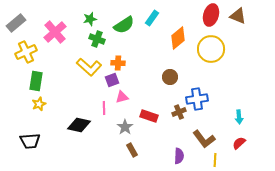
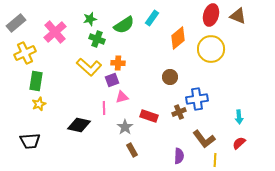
yellow cross: moved 1 px left, 1 px down
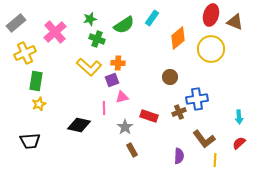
brown triangle: moved 3 px left, 6 px down
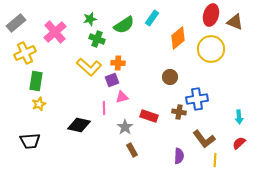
brown cross: rotated 32 degrees clockwise
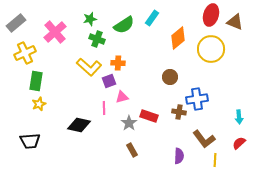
purple square: moved 3 px left, 1 px down
gray star: moved 4 px right, 4 px up
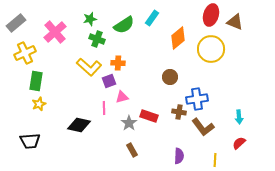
brown L-shape: moved 1 px left, 12 px up
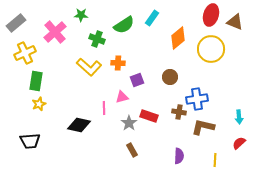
green star: moved 9 px left, 4 px up; rotated 16 degrees clockwise
purple square: moved 28 px right, 1 px up
brown L-shape: rotated 140 degrees clockwise
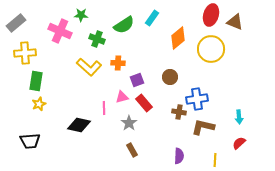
pink cross: moved 5 px right, 1 px up; rotated 25 degrees counterclockwise
yellow cross: rotated 20 degrees clockwise
red rectangle: moved 5 px left, 13 px up; rotated 30 degrees clockwise
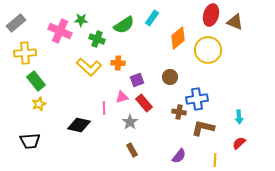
green star: moved 5 px down
yellow circle: moved 3 px left, 1 px down
green rectangle: rotated 48 degrees counterclockwise
gray star: moved 1 px right, 1 px up
brown L-shape: moved 1 px down
purple semicircle: rotated 35 degrees clockwise
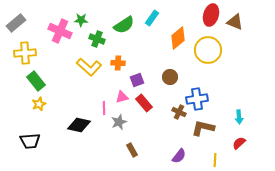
brown cross: rotated 16 degrees clockwise
gray star: moved 11 px left; rotated 14 degrees clockwise
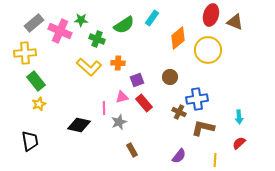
gray rectangle: moved 18 px right
black trapezoid: rotated 95 degrees counterclockwise
